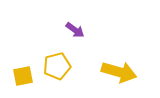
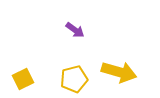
yellow pentagon: moved 17 px right, 13 px down
yellow square: moved 3 px down; rotated 15 degrees counterclockwise
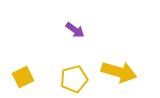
yellow square: moved 2 px up
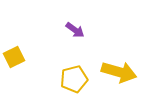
yellow square: moved 9 px left, 20 px up
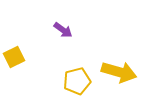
purple arrow: moved 12 px left
yellow pentagon: moved 3 px right, 2 px down
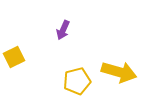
purple arrow: rotated 78 degrees clockwise
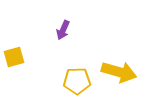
yellow square: rotated 10 degrees clockwise
yellow pentagon: rotated 12 degrees clockwise
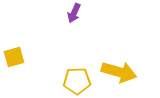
purple arrow: moved 11 px right, 17 px up
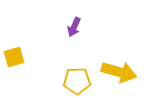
purple arrow: moved 14 px down
